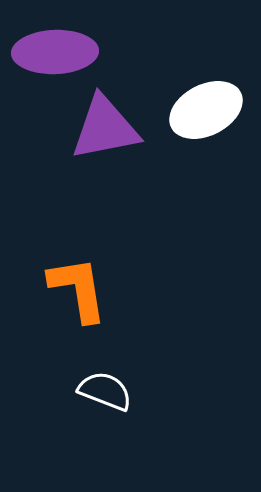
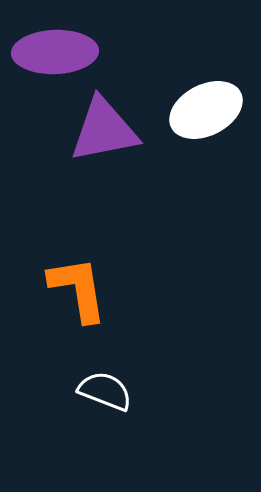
purple triangle: moved 1 px left, 2 px down
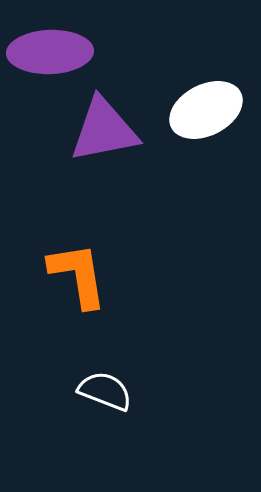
purple ellipse: moved 5 px left
orange L-shape: moved 14 px up
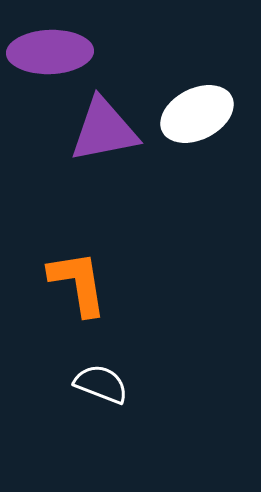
white ellipse: moved 9 px left, 4 px down
orange L-shape: moved 8 px down
white semicircle: moved 4 px left, 7 px up
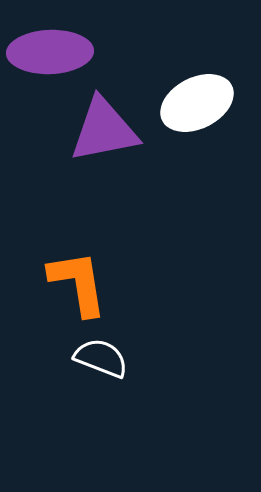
white ellipse: moved 11 px up
white semicircle: moved 26 px up
